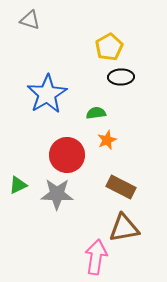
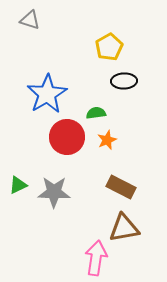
black ellipse: moved 3 px right, 4 px down
red circle: moved 18 px up
gray star: moved 3 px left, 2 px up
pink arrow: moved 1 px down
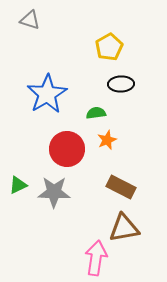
black ellipse: moved 3 px left, 3 px down
red circle: moved 12 px down
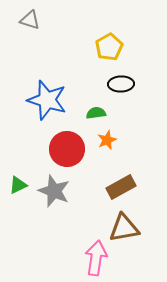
blue star: moved 6 px down; rotated 24 degrees counterclockwise
brown rectangle: rotated 56 degrees counterclockwise
gray star: moved 1 px up; rotated 20 degrees clockwise
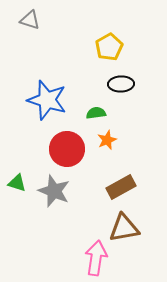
green triangle: moved 1 px left, 2 px up; rotated 42 degrees clockwise
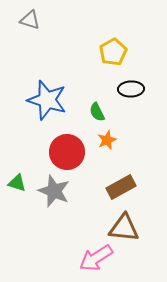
yellow pentagon: moved 4 px right, 5 px down
black ellipse: moved 10 px right, 5 px down
green semicircle: moved 1 px right, 1 px up; rotated 108 degrees counterclockwise
red circle: moved 3 px down
brown triangle: rotated 16 degrees clockwise
pink arrow: rotated 132 degrees counterclockwise
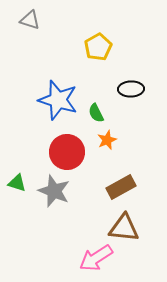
yellow pentagon: moved 15 px left, 5 px up
blue star: moved 11 px right
green semicircle: moved 1 px left, 1 px down
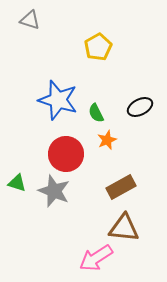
black ellipse: moved 9 px right, 18 px down; rotated 25 degrees counterclockwise
red circle: moved 1 px left, 2 px down
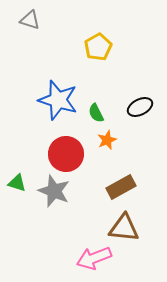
pink arrow: moved 2 px left; rotated 12 degrees clockwise
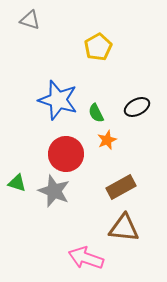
black ellipse: moved 3 px left
pink arrow: moved 8 px left; rotated 40 degrees clockwise
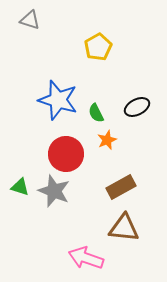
green triangle: moved 3 px right, 4 px down
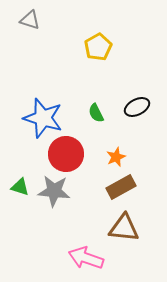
blue star: moved 15 px left, 18 px down
orange star: moved 9 px right, 17 px down
gray star: rotated 16 degrees counterclockwise
